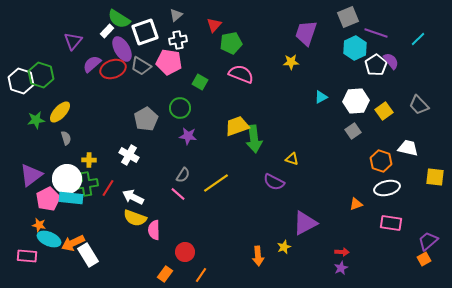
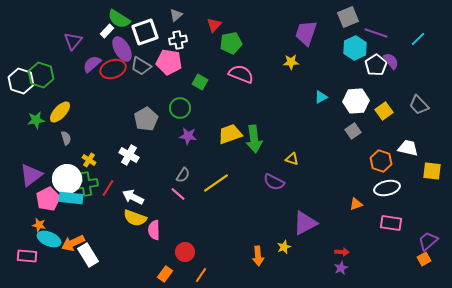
yellow trapezoid at (237, 126): moved 7 px left, 8 px down
yellow cross at (89, 160): rotated 32 degrees clockwise
yellow square at (435, 177): moved 3 px left, 6 px up
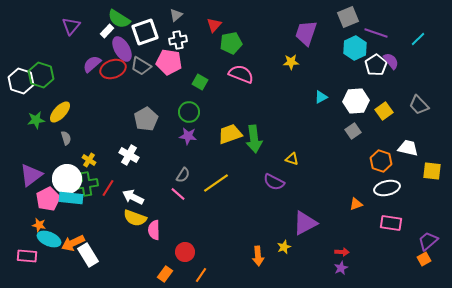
purple triangle at (73, 41): moved 2 px left, 15 px up
green circle at (180, 108): moved 9 px right, 4 px down
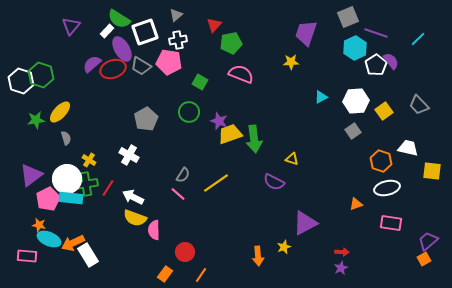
purple star at (188, 136): moved 31 px right, 15 px up; rotated 12 degrees clockwise
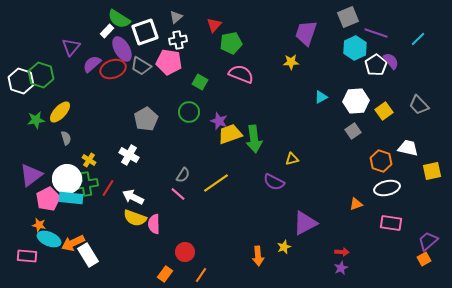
gray triangle at (176, 15): moved 2 px down
purple triangle at (71, 26): moved 21 px down
yellow triangle at (292, 159): rotated 32 degrees counterclockwise
yellow square at (432, 171): rotated 18 degrees counterclockwise
pink semicircle at (154, 230): moved 6 px up
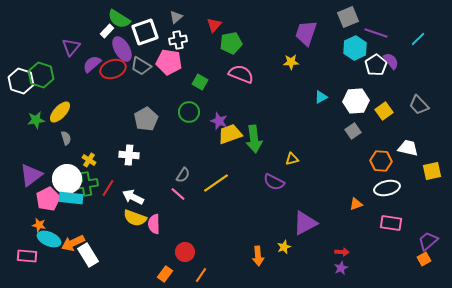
white cross at (129, 155): rotated 24 degrees counterclockwise
orange hexagon at (381, 161): rotated 15 degrees counterclockwise
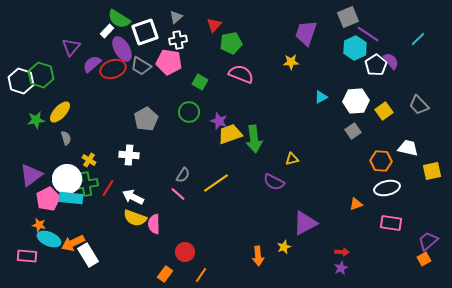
purple line at (376, 33): moved 8 px left, 1 px down; rotated 15 degrees clockwise
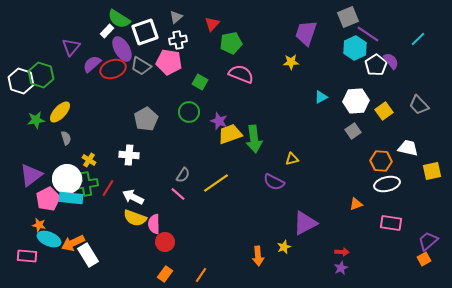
red triangle at (214, 25): moved 2 px left, 1 px up
white ellipse at (387, 188): moved 4 px up
red circle at (185, 252): moved 20 px left, 10 px up
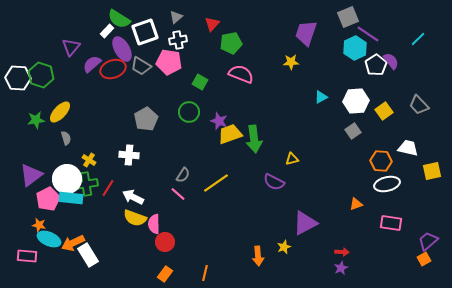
white hexagon at (21, 81): moved 3 px left, 3 px up; rotated 15 degrees counterclockwise
orange line at (201, 275): moved 4 px right, 2 px up; rotated 21 degrees counterclockwise
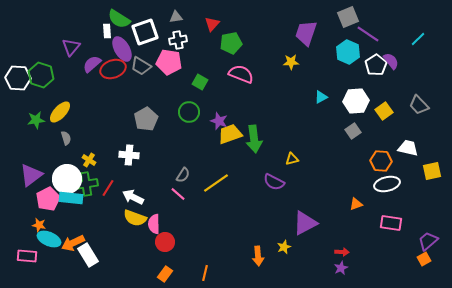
gray triangle at (176, 17): rotated 32 degrees clockwise
white rectangle at (107, 31): rotated 48 degrees counterclockwise
cyan hexagon at (355, 48): moved 7 px left, 4 px down; rotated 10 degrees counterclockwise
